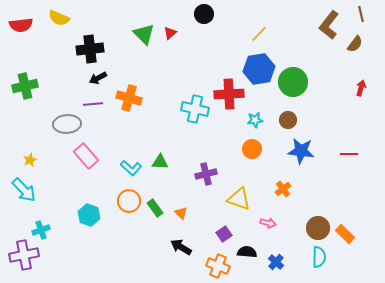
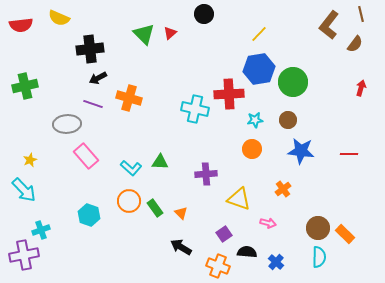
purple line at (93, 104): rotated 24 degrees clockwise
purple cross at (206, 174): rotated 10 degrees clockwise
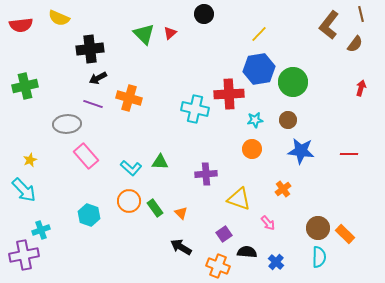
pink arrow at (268, 223): rotated 35 degrees clockwise
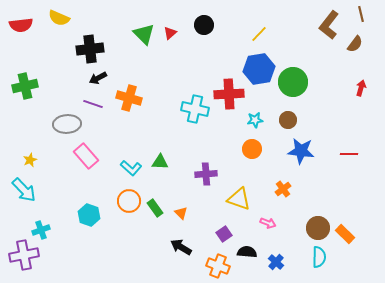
black circle at (204, 14): moved 11 px down
pink arrow at (268, 223): rotated 28 degrees counterclockwise
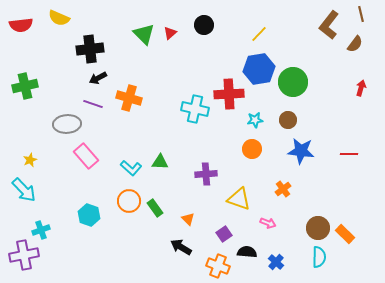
orange triangle at (181, 213): moved 7 px right, 6 px down
